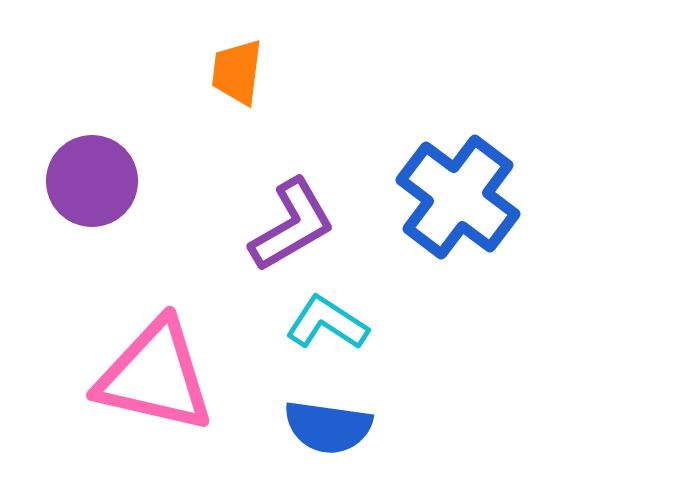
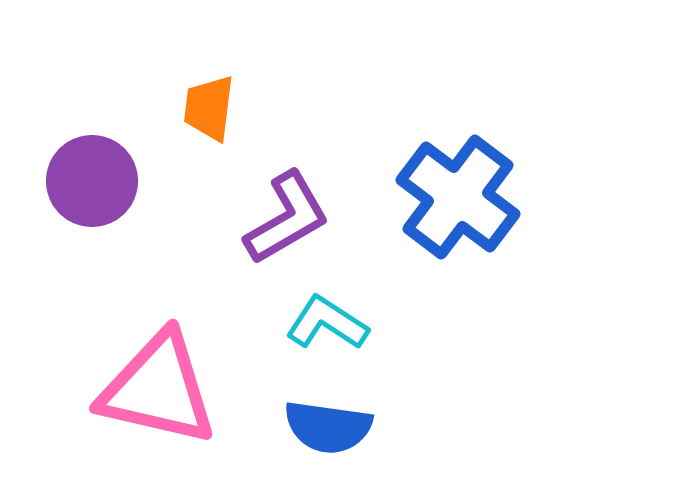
orange trapezoid: moved 28 px left, 36 px down
purple L-shape: moved 5 px left, 7 px up
pink triangle: moved 3 px right, 13 px down
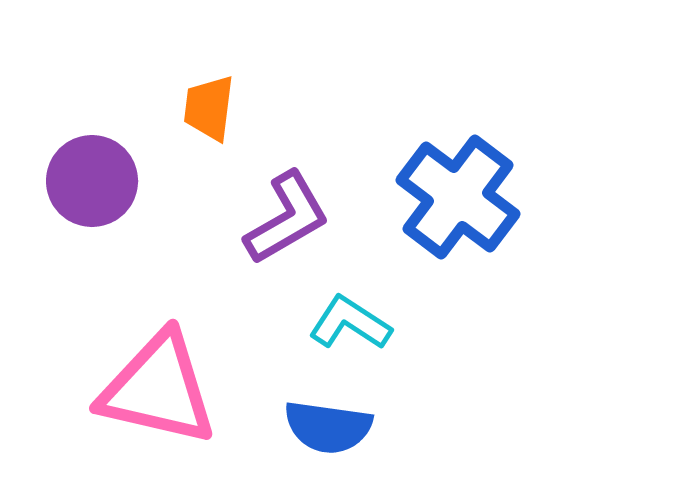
cyan L-shape: moved 23 px right
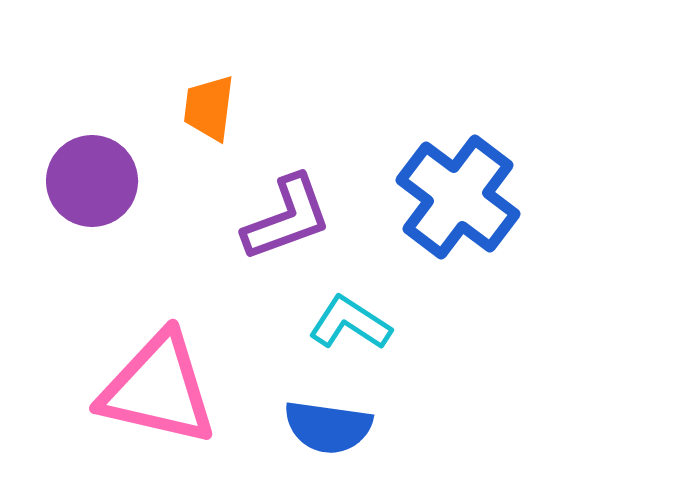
purple L-shape: rotated 10 degrees clockwise
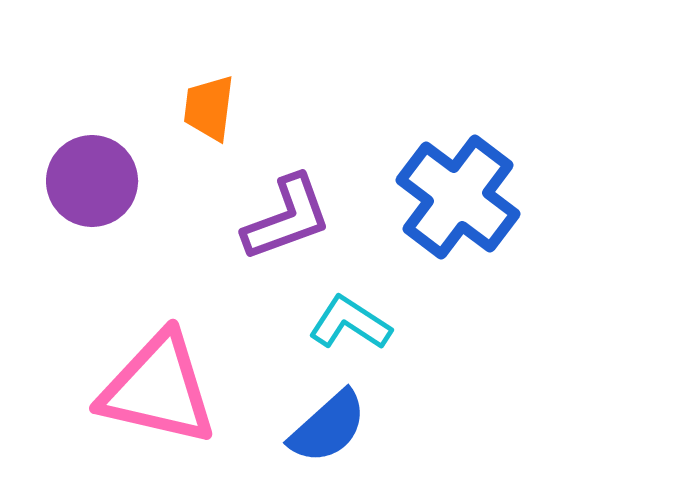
blue semicircle: rotated 50 degrees counterclockwise
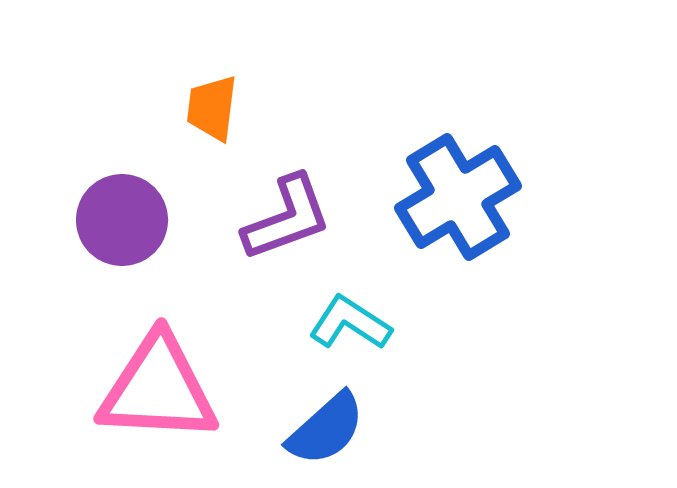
orange trapezoid: moved 3 px right
purple circle: moved 30 px right, 39 px down
blue cross: rotated 22 degrees clockwise
pink triangle: rotated 10 degrees counterclockwise
blue semicircle: moved 2 px left, 2 px down
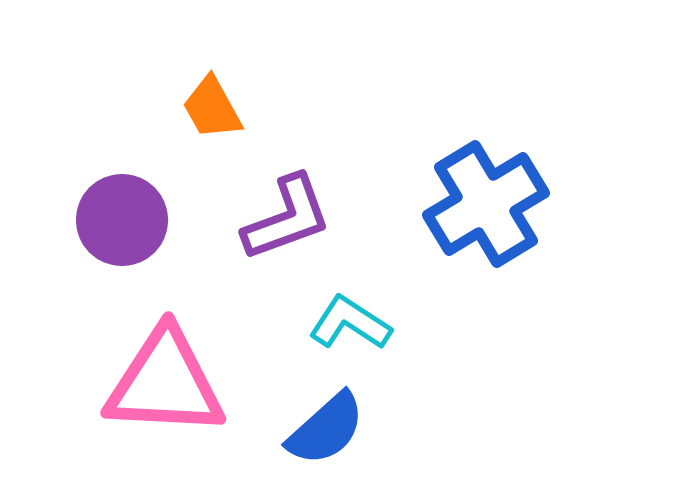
orange trapezoid: rotated 36 degrees counterclockwise
blue cross: moved 28 px right, 7 px down
pink triangle: moved 7 px right, 6 px up
